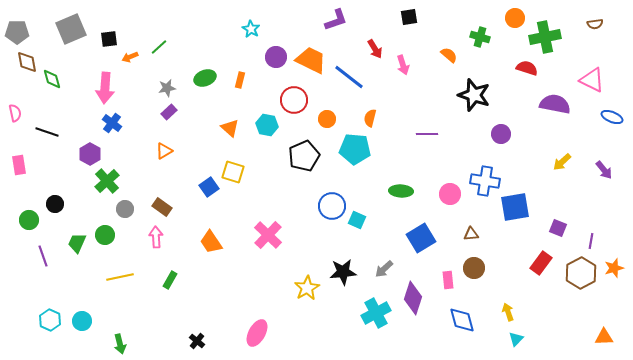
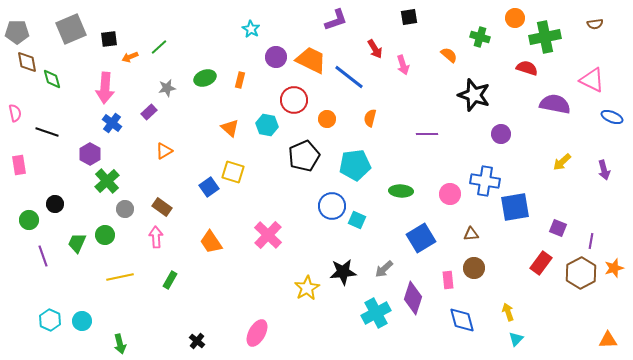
purple rectangle at (169, 112): moved 20 px left
cyan pentagon at (355, 149): moved 16 px down; rotated 12 degrees counterclockwise
purple arrow at (604, 170): rotated 24 degrees clockwise
orange triangle at (604, 337): moved 4 px right, 3 px down
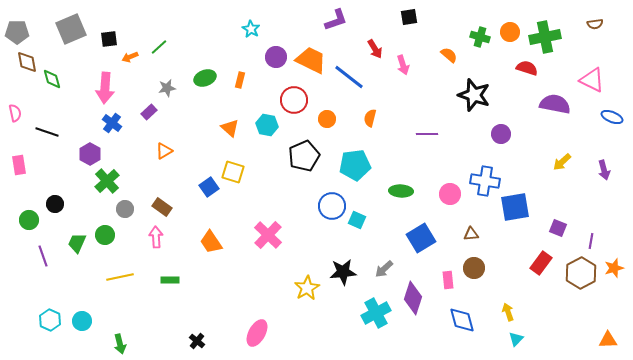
orange circle at (515, 18): moved 5 px left, 14 px down
green rectangle at (170, 280): rotated 60 degrees clockwise
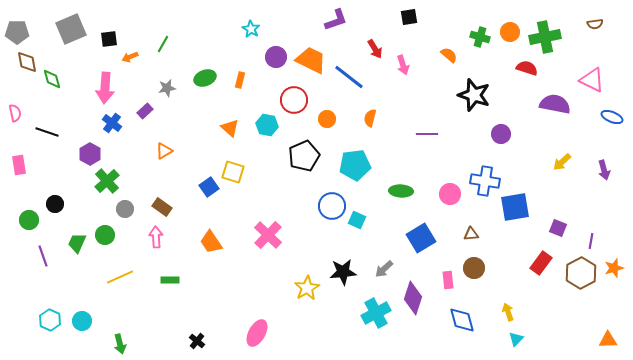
green line at (159, 47): moved 4 px right, 3 px up; rotated 18 degrees counterclockwise
purple rectangle at (149, 112): moved 4 px left, 1 px up
yellow line at (120, 277): rotated 12 degrees counterclockwise
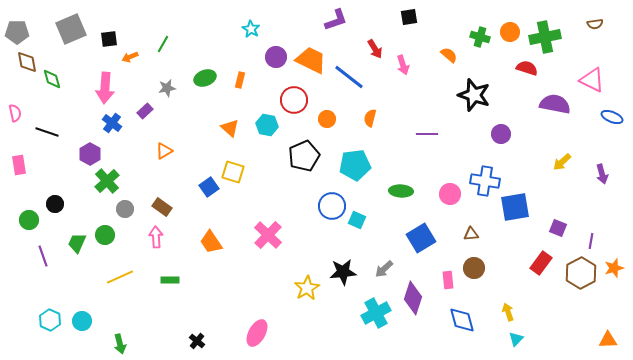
purple arrow at (604, 170): moved 2 px left, 4 px down
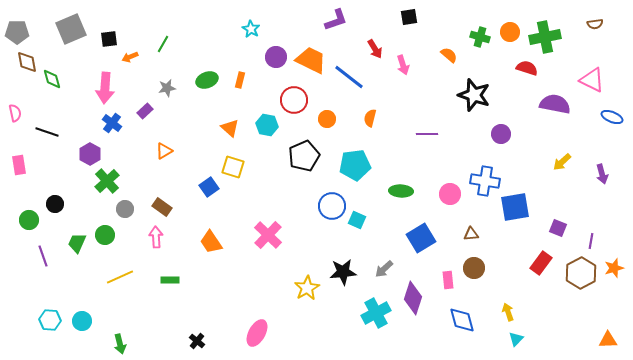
green ellipse at (205, 78): moved 2 px right, 2 px down
yellow square at (233, 172): moved 5 px up
cyan hexagon at (50, 320): rotated 20 degrees counterclockwise
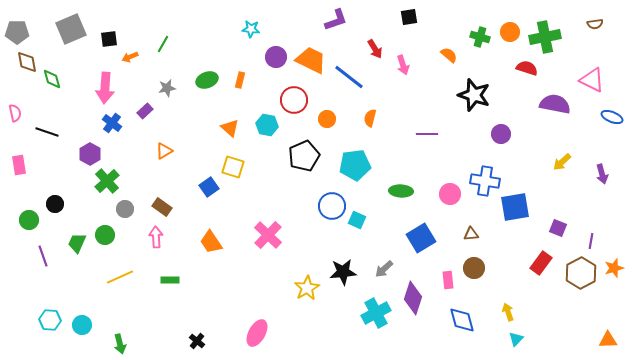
cyan star at (251, 29): rotated 24 degrees counterclockwise
cyan circle at (82, 321): moved 4 px down
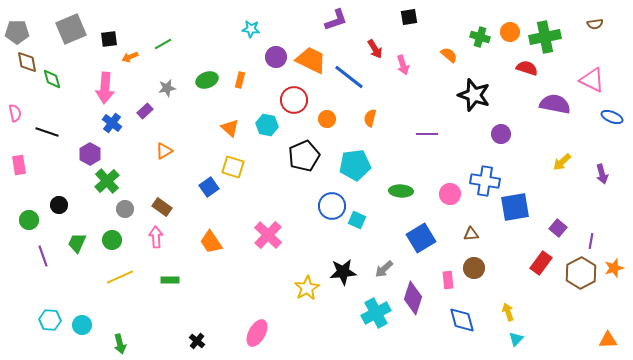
green line at (163, 44): rotated 30 degrees clockwise
black circle at (55, 204): moved 4 px right, 1 px down
purple square at (558, 228): rotated 18 degrees clockwise
green circle at (105, 235): moved 7 px right, 5 px down
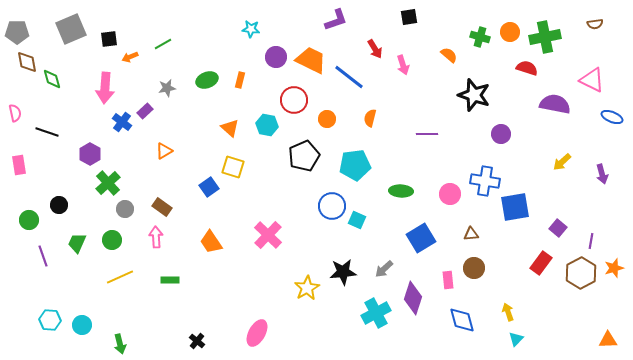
blue cross at (112, 123): moved 10 px right, 1 px up
green cross at (107, 181): moved 1 px right, 2 px down
